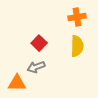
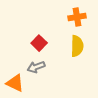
orange triangle: moved 2 px left; rotated 24 degrees clockwise
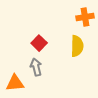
orange cross: moved 8 px right
gray arrow: rotated 96 degrees clockwise
orange triangle: rotated 30 degrees counterclockwise
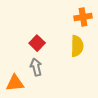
orange cross: moved 2 px left
red square: moved 2 px left
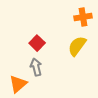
yellow semicircle: rotated 145 degrees counterclockwise
orange triangle: moved 3 px right, 1 px down; rotated 36 degrees counterclockwise
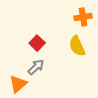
yellow semicircle: rotated 60 degrees counterclockwise
gray arrow: rotated 60 degrees clockwise
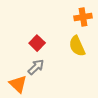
orange triangle: rotated 36 degrees counterclockwise
